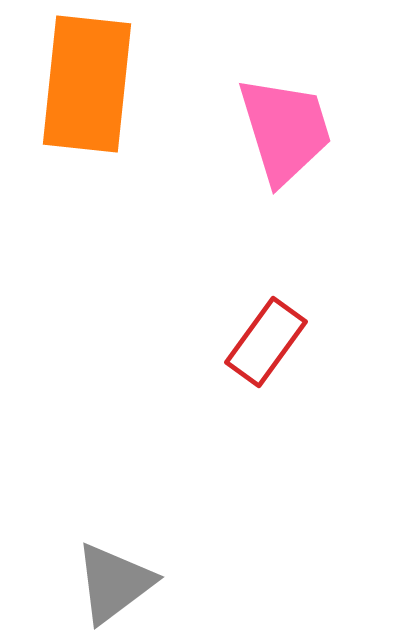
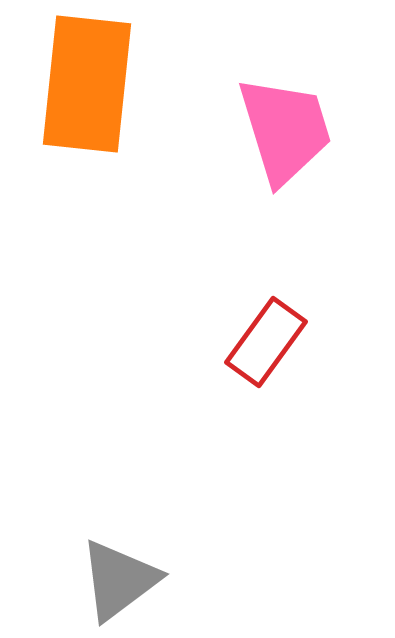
gray triangle: moved 5 px right, 3 px up
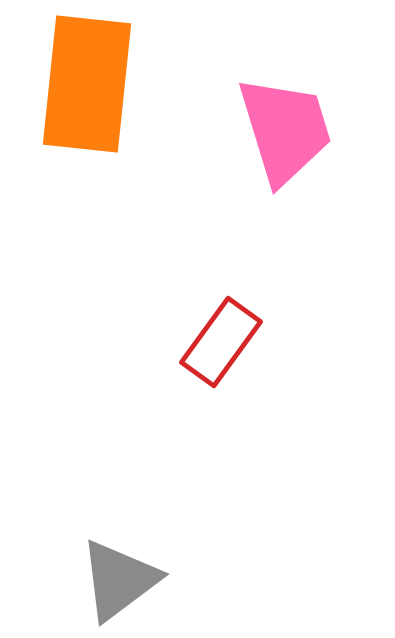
red rectangle: moved 45 px left
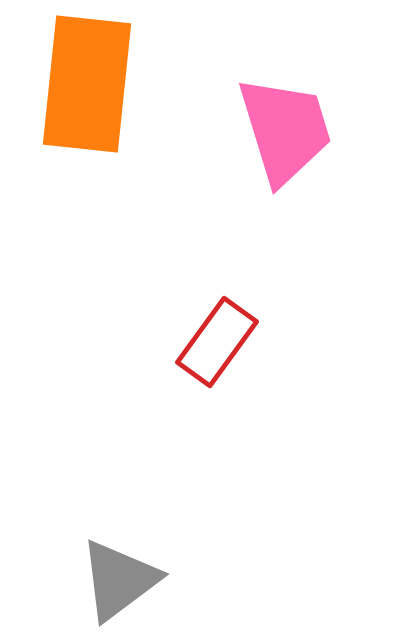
red rectangle: moved 4 px left
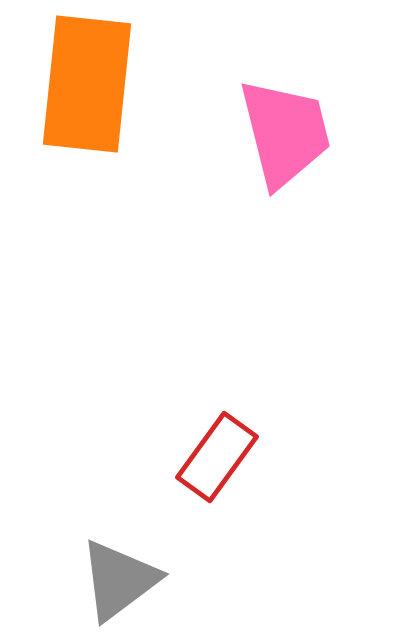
pink trapezoid: moved 3 px down; rotated 3 degrees clockwise
red rectangle: moved 115 px down
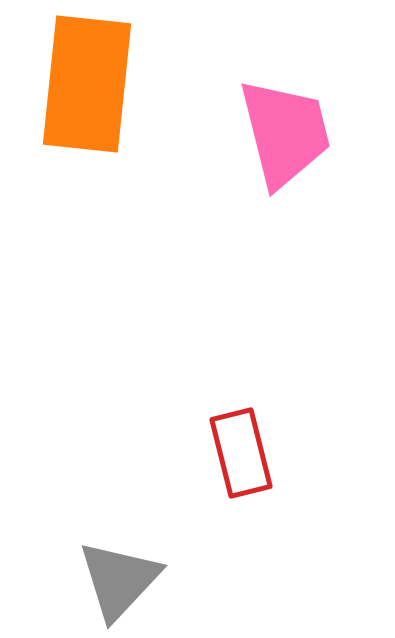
red rectangle: moved 24 px right, 4 px up; rotated 50 degrees counterclockwise
gray triangle: rotated 10 degrees counterclockwise
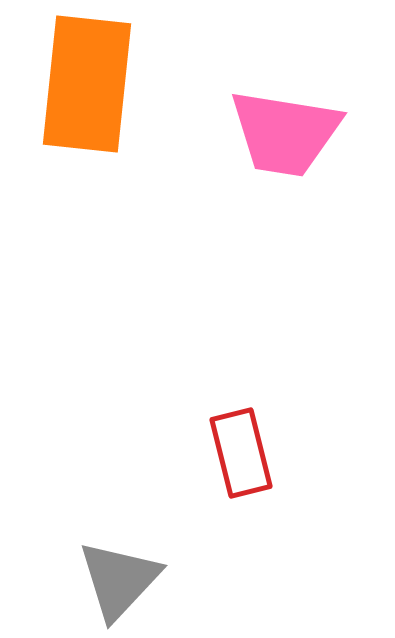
pink trapezoid: rotated 113 degrees clockwise
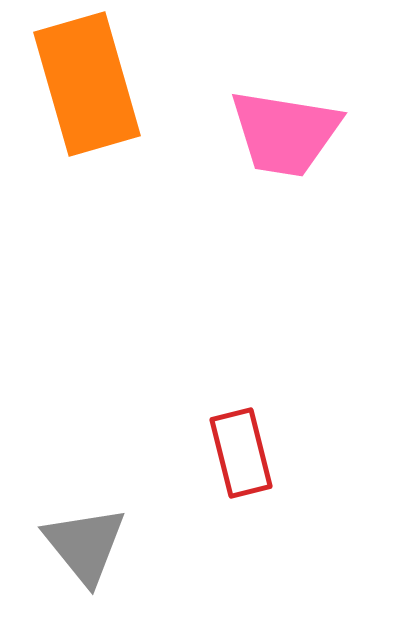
orange rectangle: rotated 22 degrees counterclockwise
gray triangle: moved 34 px left, 35 px up; rotated 22 degrees counterclockwise
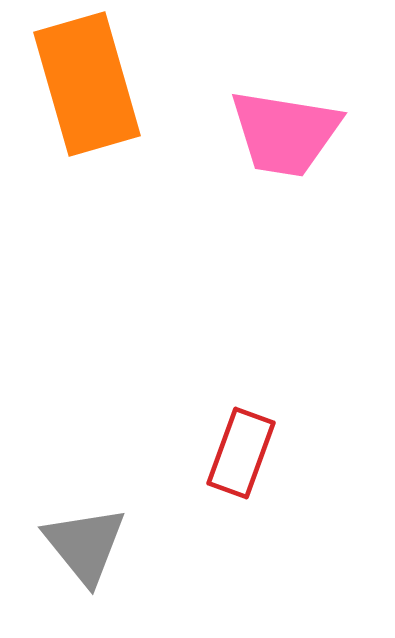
red rectangle: rotated 34 degrees clockwise
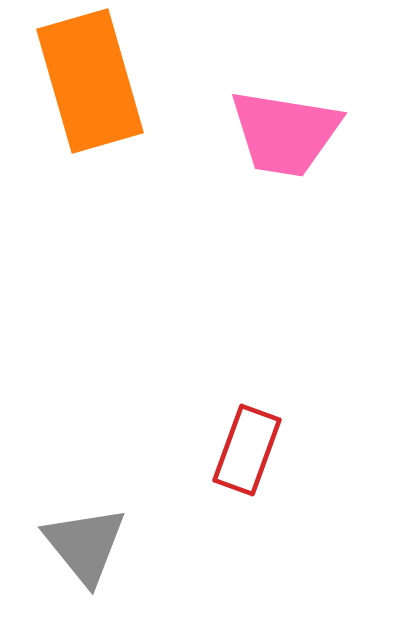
orange rectangle: moved 3 px right, 3 px up
red rectangle: moved 6 px right, 3 px up
